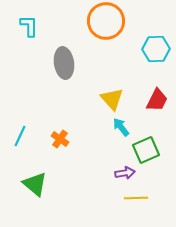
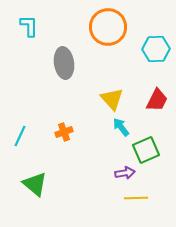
orange circle: moved 2 px right, 6 px down
orange cross: moved 4 px right, 7 px up; rotated 36 degrees clockwise
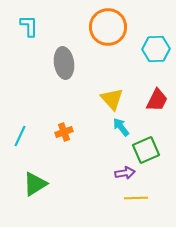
green triangle: rotated 48 degrees clockwise
